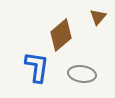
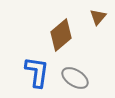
blue L-shape: moved 5 px down
gray ellipse: moved 7 px left, 4 px down; rotated 24 degrees clockwise
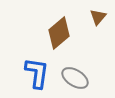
brown diamond: moved 2 px left, 2 px up
blue L-shape: moved 1 px down
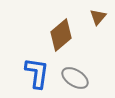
brown diamond: moved 2 px right, 2 px down
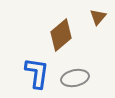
gray ellipse: rotated 44 degrees counterclockwise
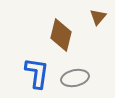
brown diamond: rotated 36 degrees counterclockwise
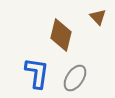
brown triangle: rotated 24 degrees counterclockwise
gray ellipse: rotated 44 degrees counterclockwise
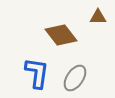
brown triangle: rotated 48 degrees counterclockwise
brown diamond: rotated 52 degrees counterclockwise
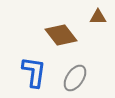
blue L-shape: moved 3 px left, 1 px up
